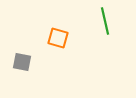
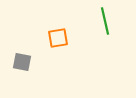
orange square: rotated 25 degrees counterclockwise
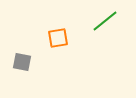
green line: rotated 64 degrees clockwise
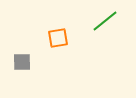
gray square: rotated 12 degrees counterclockwise
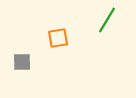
green line: moved 2 px right, 1 px up; rotated 20 degrees counterclockwise
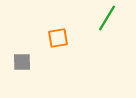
green line: moved 2 px up
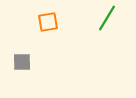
orange square: moved 10 px left, 16 px up
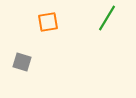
gray square: rotated 18 degrees clockwise
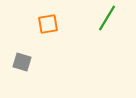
orange square: moved 2 px down
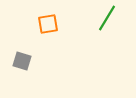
gray square: moved 1 px up
